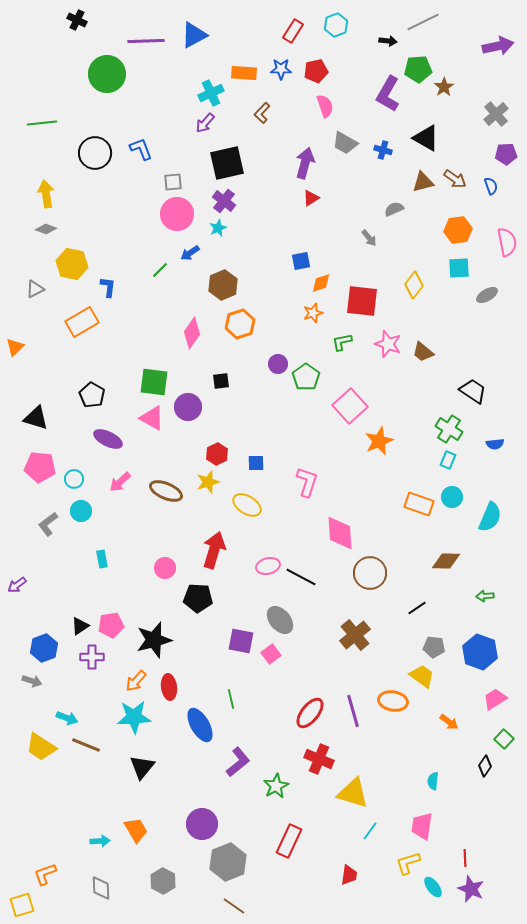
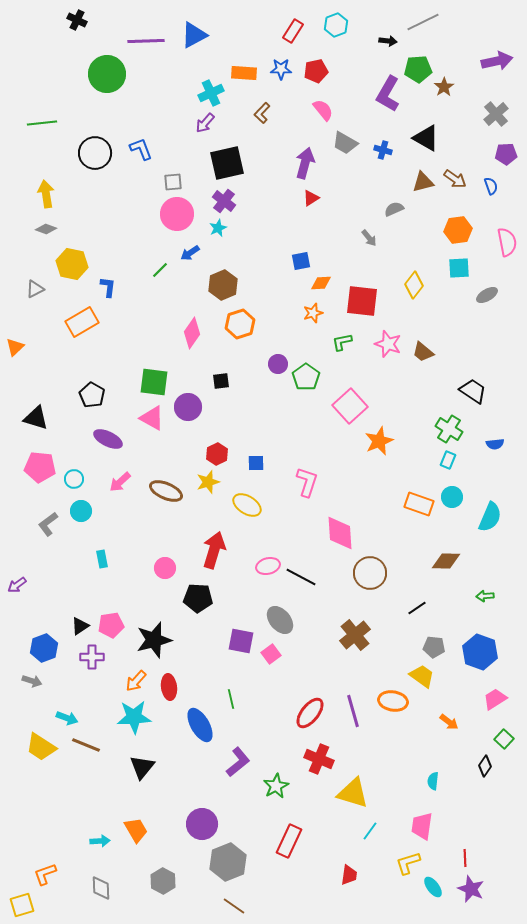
purple arrow at (498, 46): moved 1 px left, 15 px down
pink semicircle at (325, 106): moved 2 px left, 4 px down; rotated 20 degrees counterclockwise
orange diamond at (321, 283): rotated 15 degrees clockwise
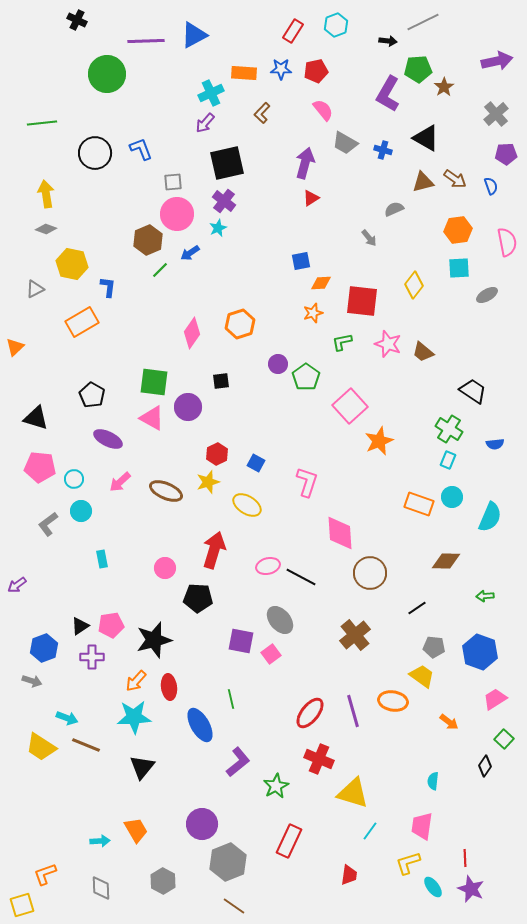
brown hexagon at (223, 285): moved 75 px left, 45 px up
blue square at (256, 463): rotated 30 degrees clockwise
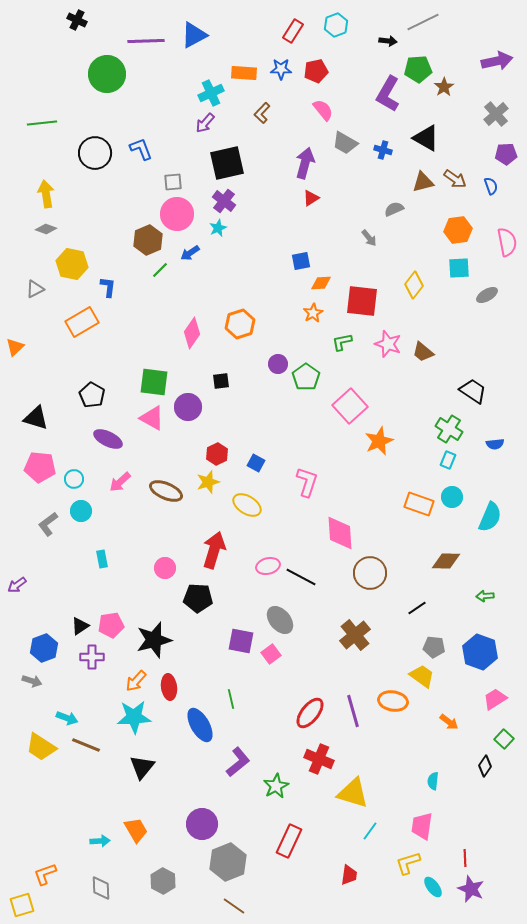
orange star at (313, 313): rotated 12 degrees counterclockwise
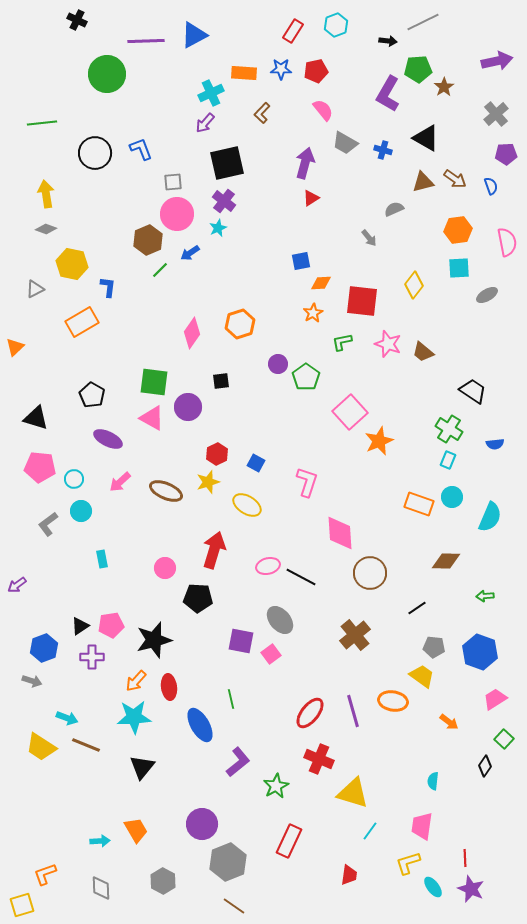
pink square at (350, 406): moved 6 px down
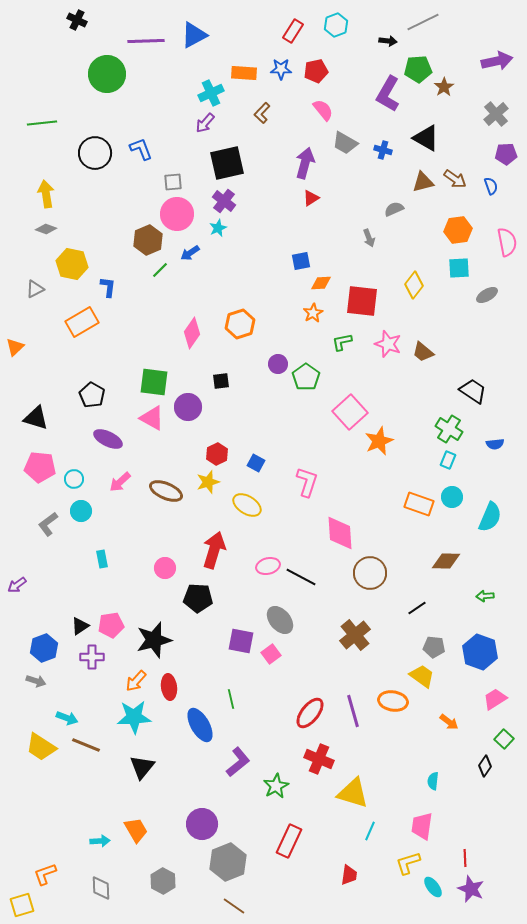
gray arrow at (369, 238): rotated 18 degrees clockwise
gray arrow at (32, 681): moved 4 px right
cyan line at (370, 831): rotated 12 degrees counterclockwise
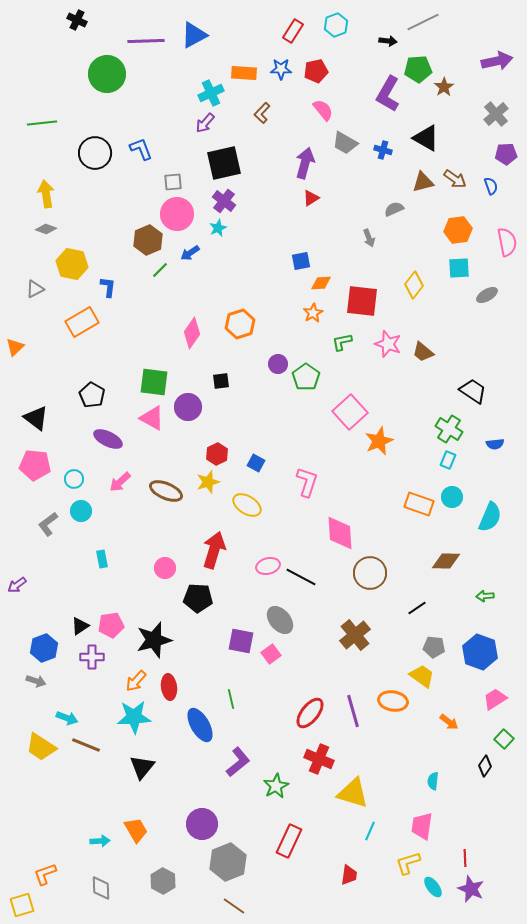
black square at (227, 163): moved 3 px left
black triangle at (36, 418): rotated 20 degrees clockwise
pink pentagon at (40, 467): moved 5 px left, 2 px up
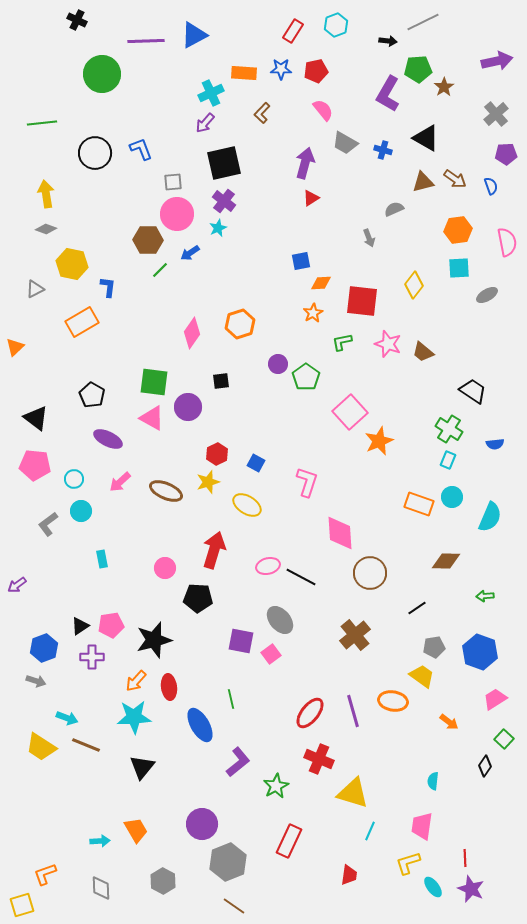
green circle at (107, 74): moved 5 px left
brown hexagon at (148, 240): rotated 24 degrees clockwise
gray pentagon at (434, 647): rotated 15 degrees counterclockwise
